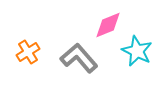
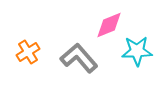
pink diamond: moved 1 px right
cyan star: rotated 28 degrees counterclockwise
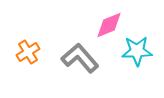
gray L-shape: moved 1 px right
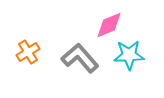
cyan star: moved 8 px left, 4 px down
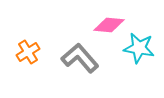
pink diamond: rotated 28 degrees clockwise
cyan star: moved 10 px right, 7 px up; rotated 12 degrees clockwise
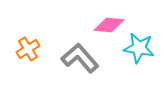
orange cross: moved 3 px up
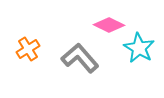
pink diamond: rotated 20 degrees clockwise
cyan star: rotated 20 degrees clockwise
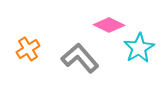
cyan star: rotated 12 degrees clockwise
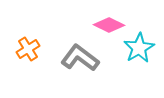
gray L-shape: rotated 12 degrees counterclockwise
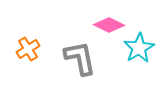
gray L-shape: rotated 42 degrees clockwise
